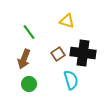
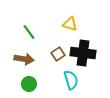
yellow triangle: moved 3 px right, 3 px down
brown arrow: rotated 102 degrees counterclockwise
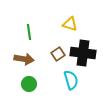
green line: rotated 28 degrees clockwise
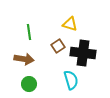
brown square: moved 8 px up
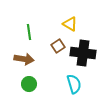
yellow triangle: rotated 14 degrees clockwise
cyan semicircle: moved 3 px right, 4 px down
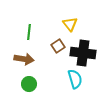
yellow triangle: rotated 21 degrees clockwise
green line: rotated 14 degrees clockwise
cyan semicircle: moved 1 px right, 5 px up
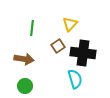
yellow triangle: rotated 21 degrees clockwise
green line: moved 3 px right, 4 px up
green circle: moved 4 px left, 2 px down
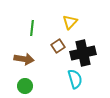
yellow triangle: moved 2 px up
black cross: rotated 20 degrees counterclockwise
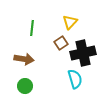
brown square: moved 3 px right, 3 px up
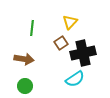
cyan semicircle: rotated 72 degrees clockwise
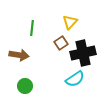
brown arrow: moved 5 px left, 4 px up
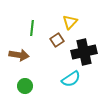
brown square: moved 4 px left, 3 px up
black cross: moved 1 px right, 1 px up
cyan semicircle: moved 4 px left
